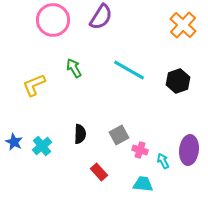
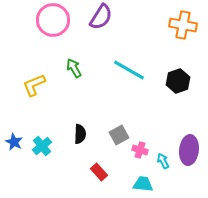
orange cross: rotated 32 degrees counterclockwise
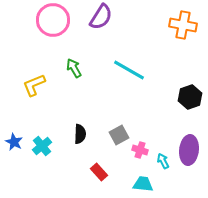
black hexagon: moved 12 px right, 16 px down
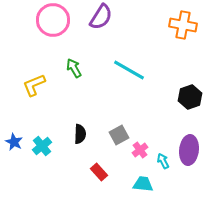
pink cross: rotated 35 degrees clockwise
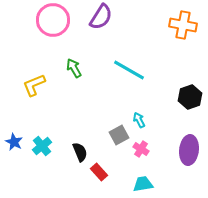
black semicircle: moved 18 px down; rotated 24 degrees counterclockwise
pink cross: moved 1 px right, 1 px up; rotated 21 degrees counterclockwise
cyan arrow: moved 24 px left, 41 px up
cyan trapezoid: rotated 15 degrees counterclockwise
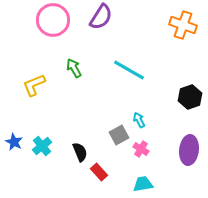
orange cross: rotated 8 degrees clockwise
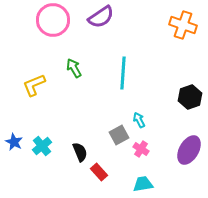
purple semicircle: rotated 24 degrees clockwise
cyan line: moved 6 px left, 3 px down; rotated 64 degrees clockwise
purple ellipse: rotated 24 degrees clockwise
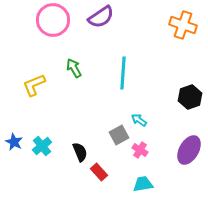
cyan arrow: rotated 28 degrees counterclockwise
pink cross: moved 1 px left, 1 px down
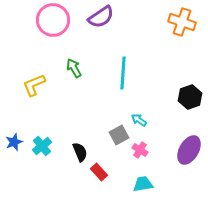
orange cross: moved 1 px left, 3 px up
blue star: rotated 24 degrees clockwise
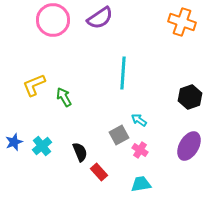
purple semicircle: moved 1 px left, 1 px down
green arrow: moved 10 px left, 29 px down
purple ellipse: moved 4 px up
cyan trapezoid: moved 2 px left
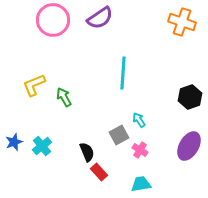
cyan arrow: rotated 21 degrees clockwise
black semicircle: moved 7 px right
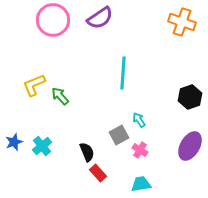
green arrow: moved 4 px left, 1 px up; rotated 12 degrees counterclockwise
purple ellipse: moved 1 px right
red rectangle: moved 1 px left, 1 px down
